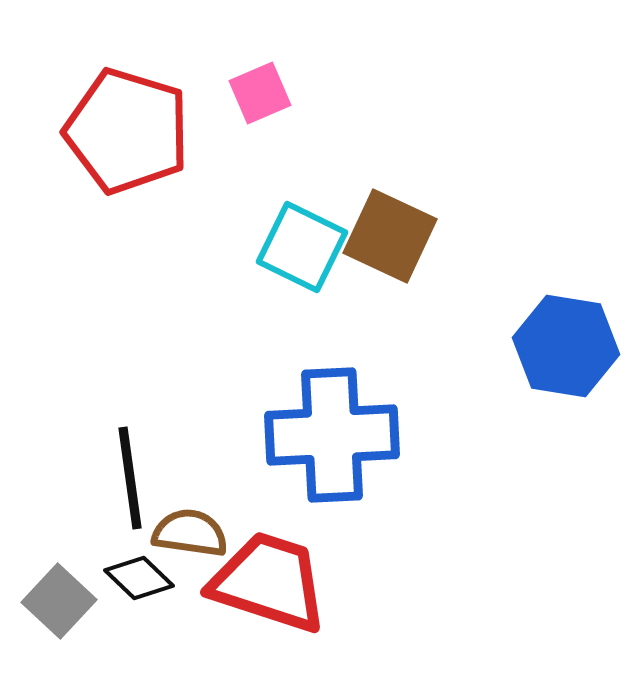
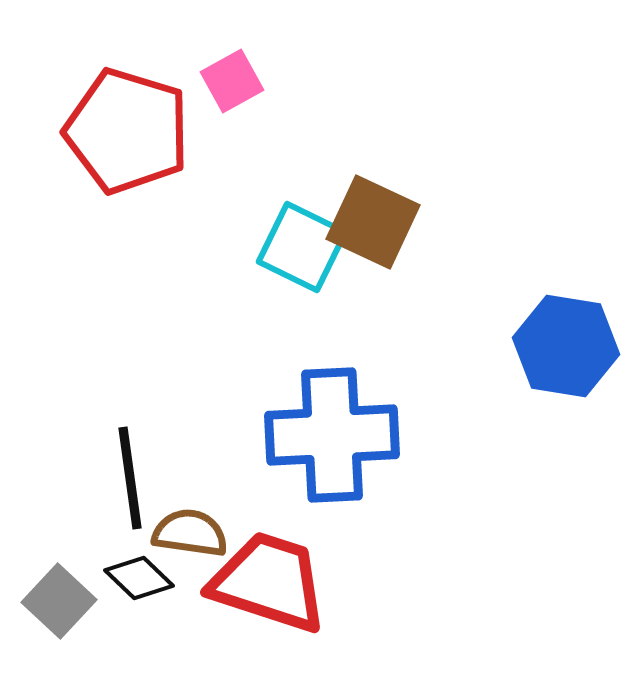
pink square: moved 28 px left, 12 px up; rotated 6 degrees counterclockwise
brown square: moved 17 px left, 14 px up
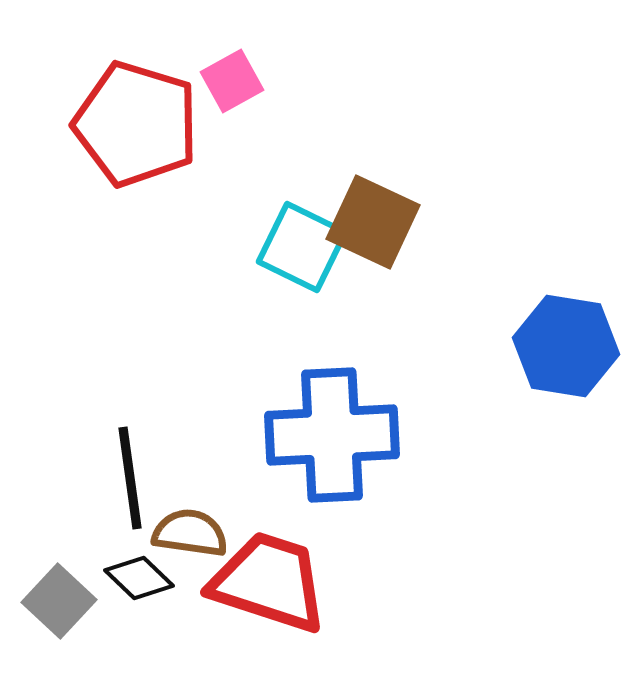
red pentagon: moved 9 px right, 7 px up
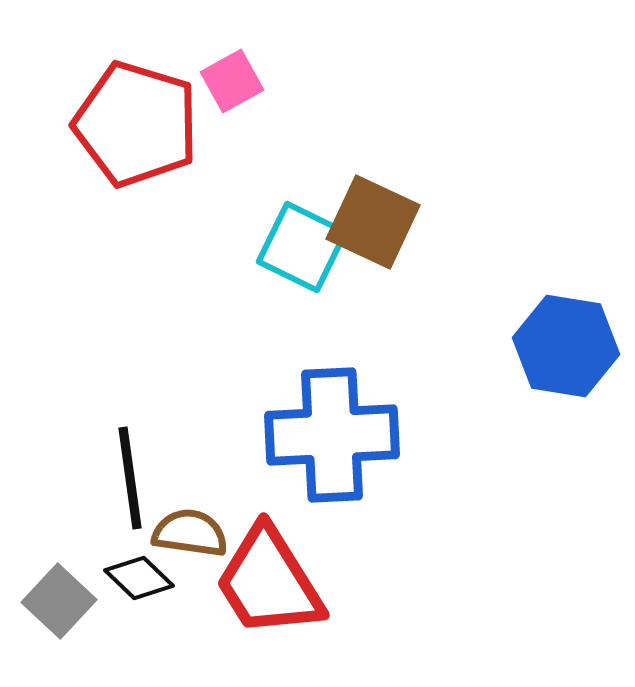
red trapezoid: rotated 140 degrees counterclockwise
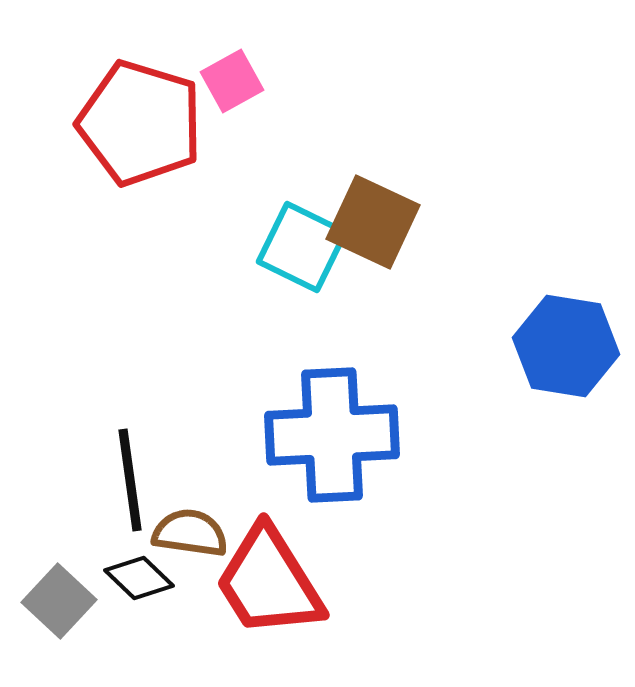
red pentagon: moved 4 px right, 1 px up
black line: moved 2 px down
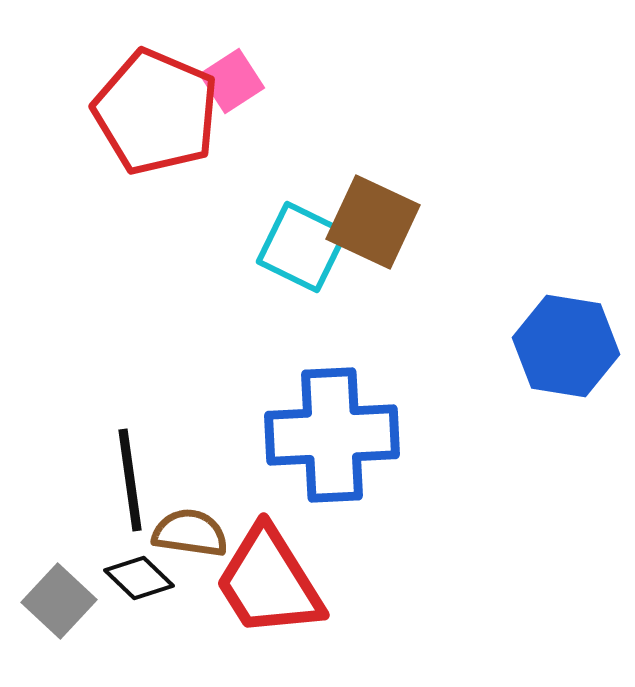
pink square: rotated 4 degrees counterclockwise
red pentagon: moved 16 px right, 11 px up; rotated 6 degrees clockwise
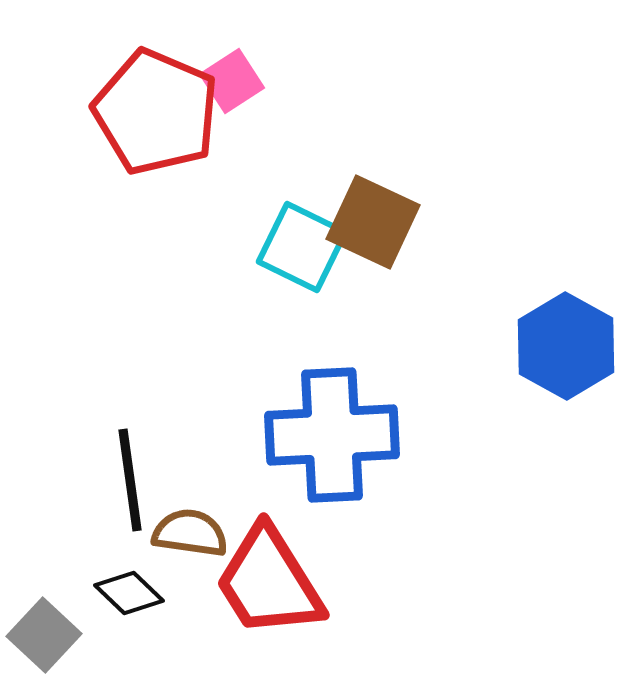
blue hexagon: rotated 20 degrees clockwise
black diamond: moved 10 px left, 15 px down
gray square: moved 15 px left, 34 px down
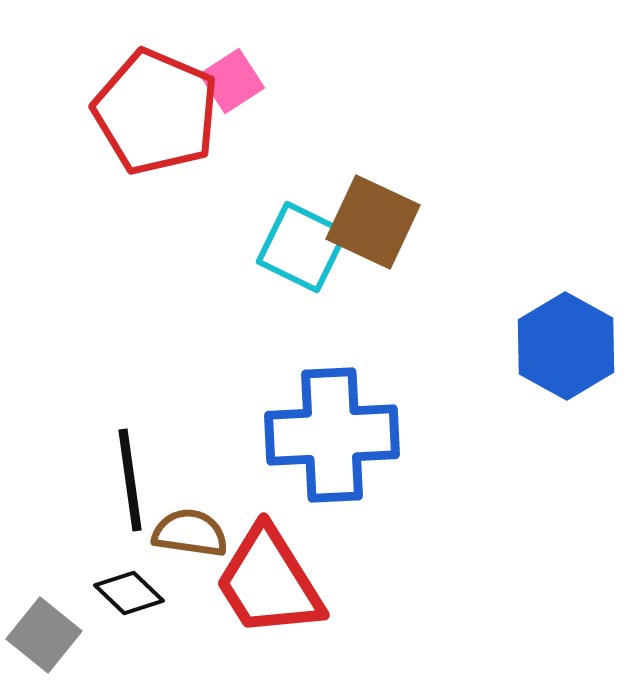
gray square: rotated 4 degrees counterclockwise
